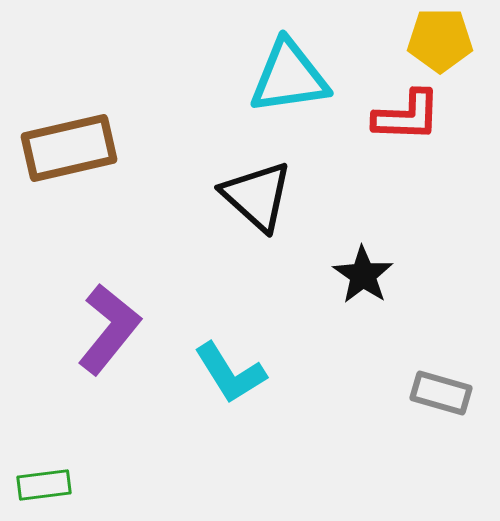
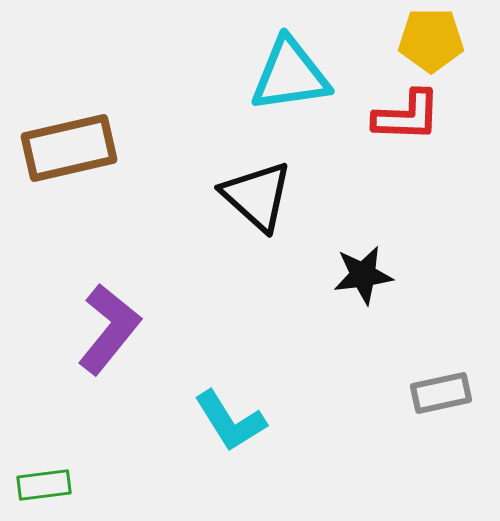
yellow pentagon: moved 9 px left
cyan triangle: moved 1 px right, 2 px up
black star: rotated 30 degrees clockwise
cyan L-shape: moved 48 px down
gray rectangle: rotated 28 degrees counterclockwise
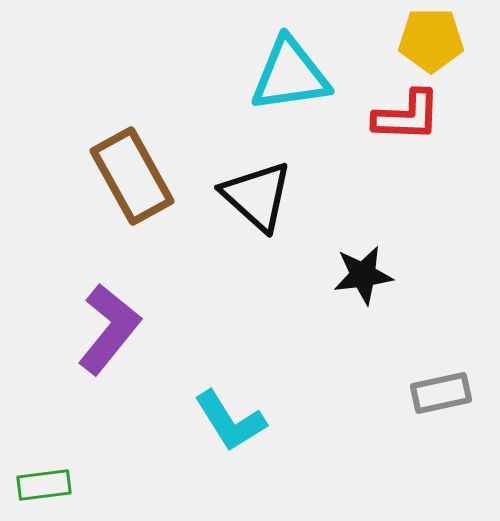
brown rectangle: moved 63 px right, 28 px down; rotated 74 degrees clockwise
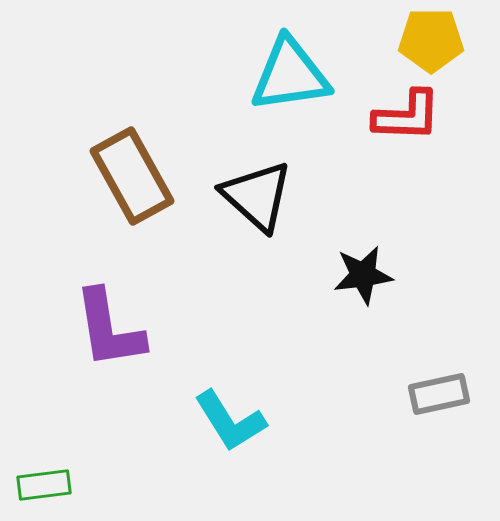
purple L-shape: rotated 132 degrees clockwise
gray rectangle: moved 2 px left, 1 px down
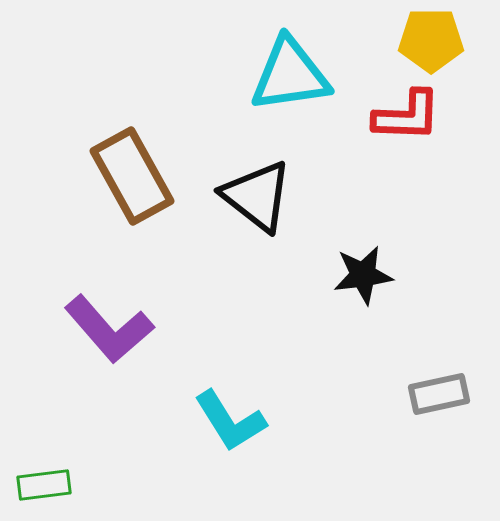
black triangle: rotated 4 degrees counterclockwise
purple L-shape: rotated 32 degrees counterclockwise
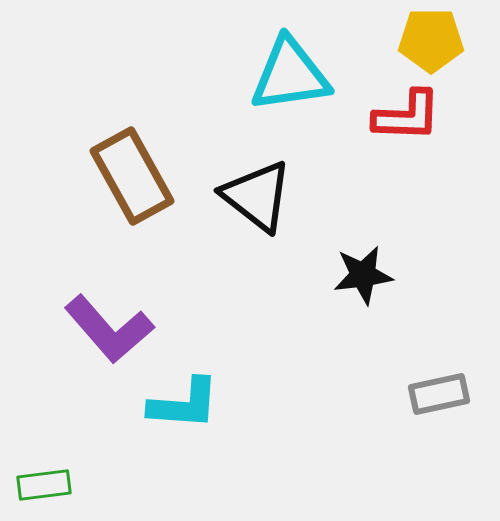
cyan L-shape: moved 46 px left, 17 px up; rotated 54 degrees counterclockwise
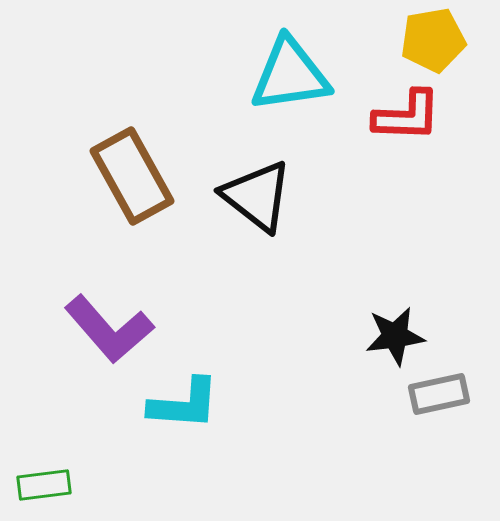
yellow pentagon: moved 2 px right; rotated 10 degrees counterclockwise
black star: moved 32 px right, 61 px down
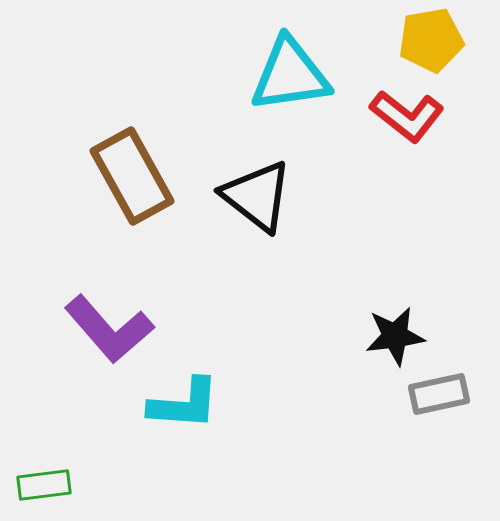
yellow pentagon: moved 2 px left
red L-shape: rotated 36 degrees clockwise
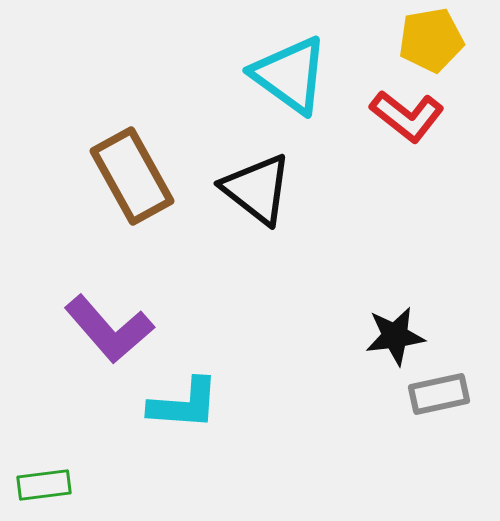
cyan triangle: rotated 44 degrees clockwise
black triangle: moved 7 px up
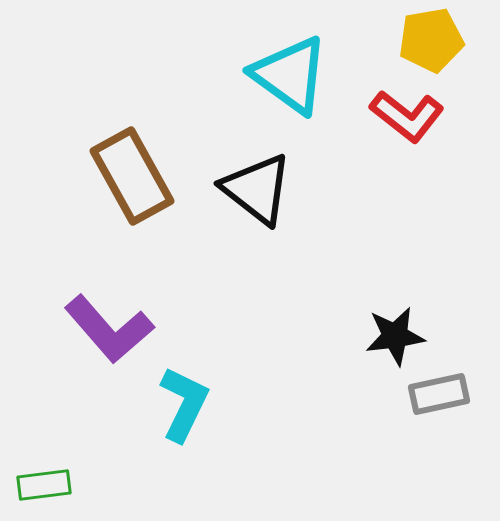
cyan L-shape: rotated 68 degrees counterclockwise
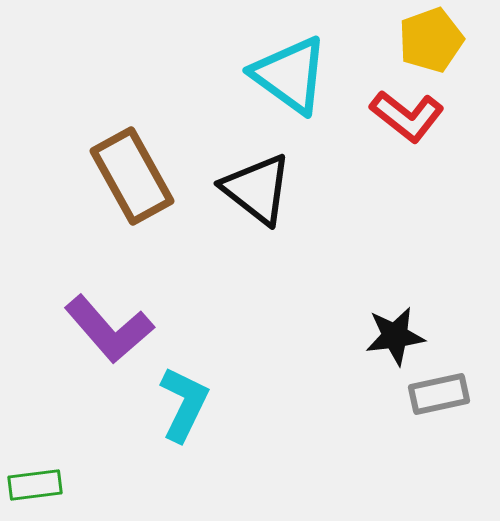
yellow pentagon: rotated 10 degrees counterclockwise
green rectangle: moved 9 px left
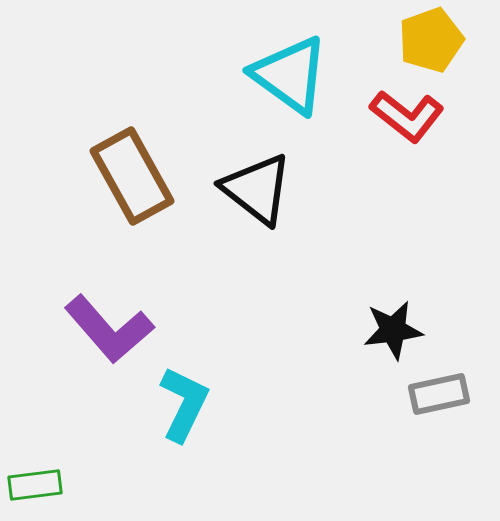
black star: moved 2 px left, 6 px up
